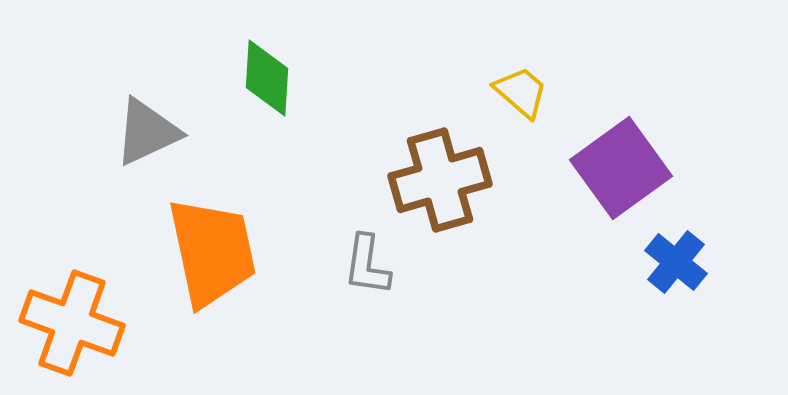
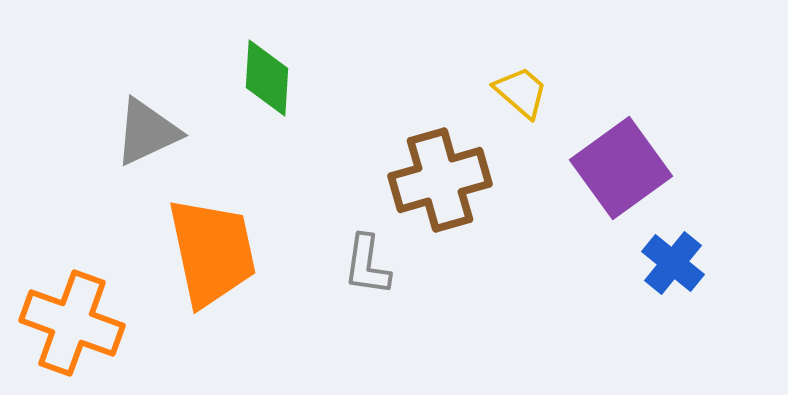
blue cross: moved 3 px left, 1 px down
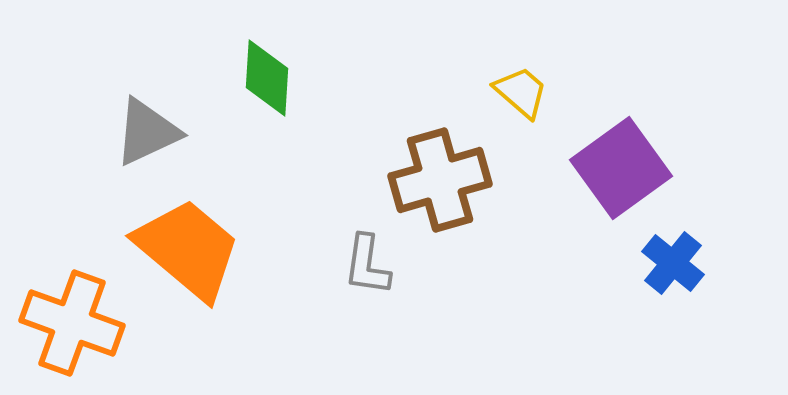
orange trapezoid: moved 24 px left, 3 px up; rotated 38 degrees counterclockwise
